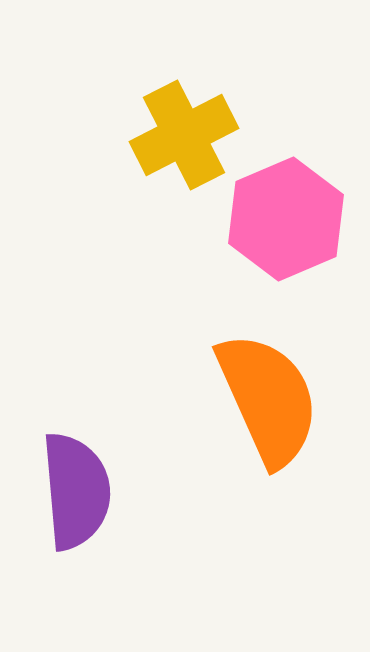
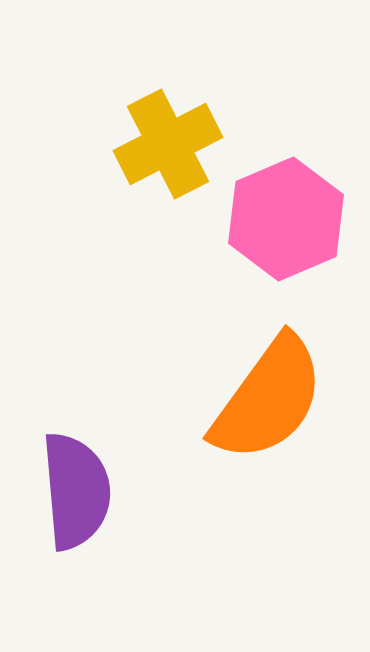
yellow cross: moved 16 px left, 9 px down
orange semicircle: rotated 60 degrees clockwise
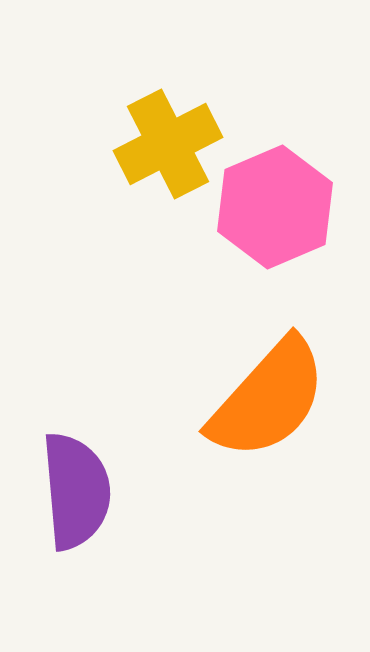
pink hexagon: moved 11 px left, 12 px up
orange semicircle: rotated 6 degrees clockwise
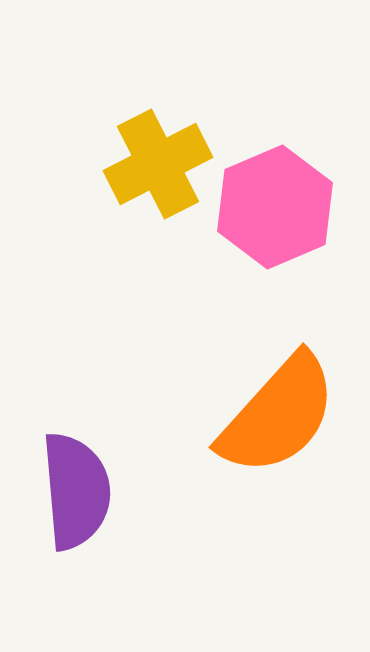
yellow cross: moved 10 px left, 20 px down
orange semicircle: moved 10 px right, 16 px down
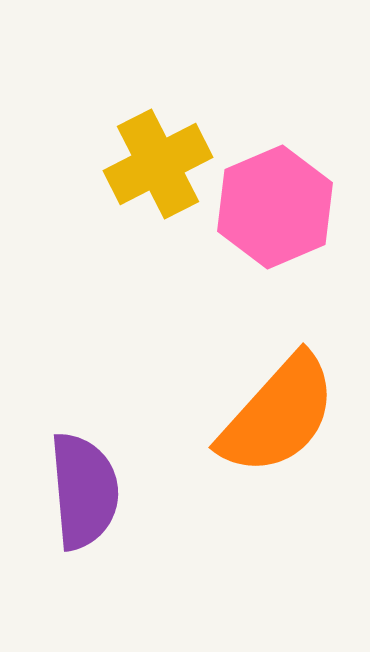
purple semicircle: moved 8 px right
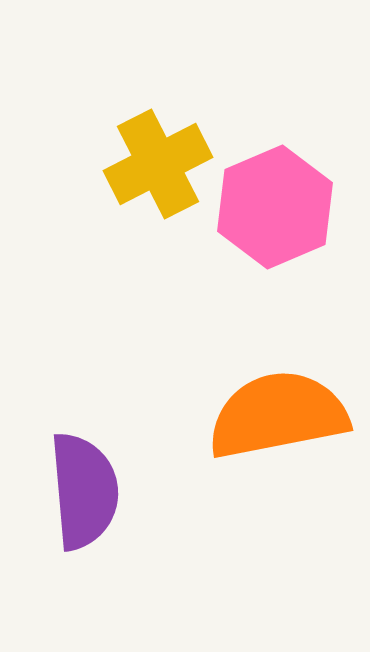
orange semicircle: rotated 143 degrees counterclockwise
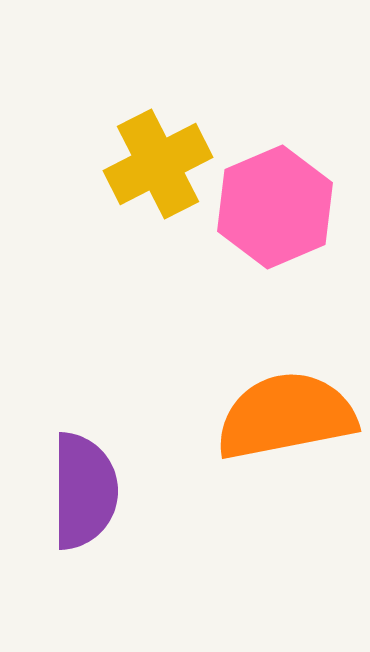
orange semicircle: moved 8 px right, 1 px down
purple semicircle: rotated 5 degrees clockwise
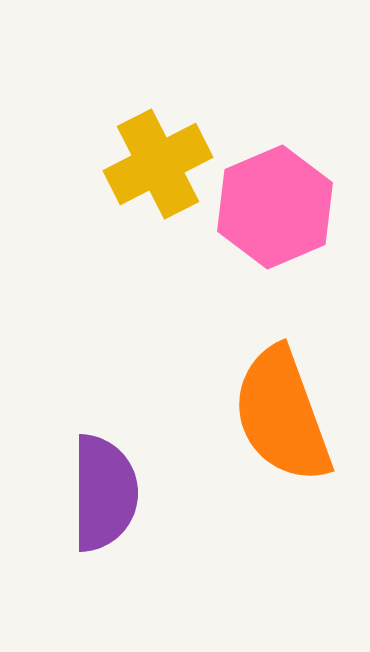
orange semicircle: moved 4 px left, 1 px up; rotated 99 degrees counterclockwise
purple semicircle: moved 20 px right, 2 px down
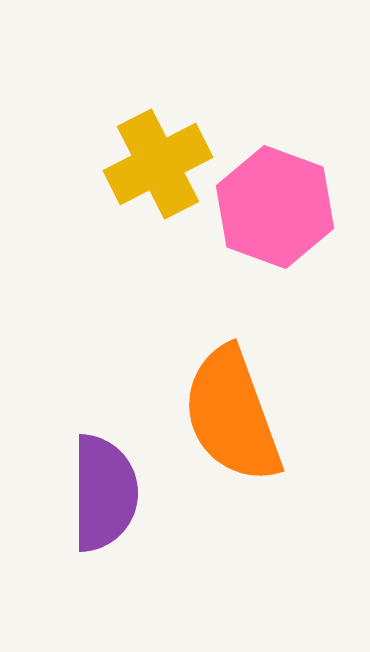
pink hexagon: rotated 17 degrees counterclockwise
orange semicircle: moved 50 px left
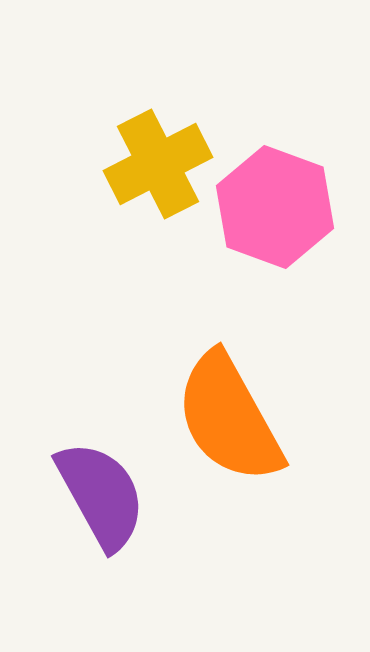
orange semicircle: moved 3 px left, 3 px down; rotated 9 degrees counterclockwise
purple semicircle: moved 3 px left, 2 px down; rotated 29 degrees counterclockwise
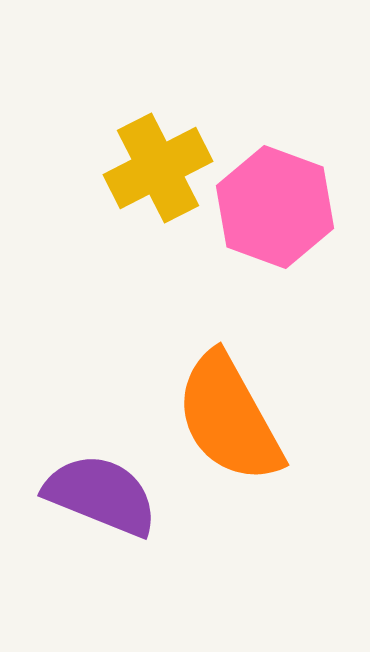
yellow cross: moved 4 px down
purple semicircle: rotated 39 degrees counterclockwise
